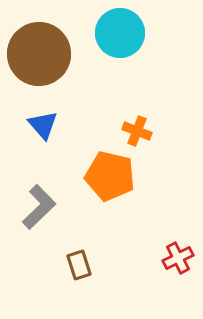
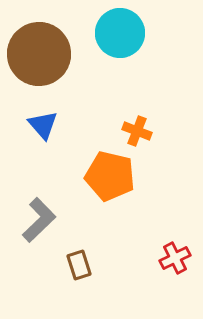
gray L-shape: moved 13 px down
red cross: moved 3 px left
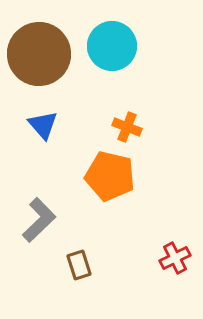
cyan circle: moved 8 px left, 13 px down
orange cross: moved 10 px left, 4 px up
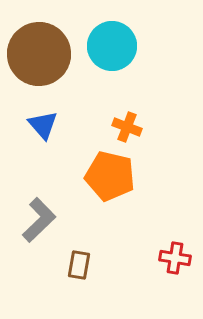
red cross: rotated 36 degrees clockwise
brown rectangle: rotated 28 degrees clockwise
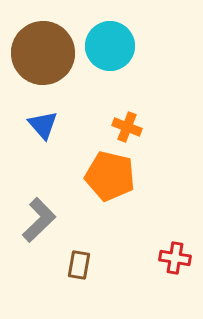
cyan circle: moved 2 px left
brown circle: moved 4 px right, 1 px up
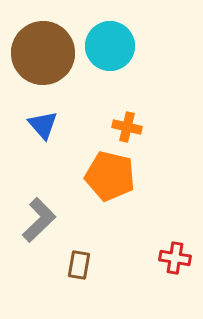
orange cross: rotated 8 degrees counterclockwise
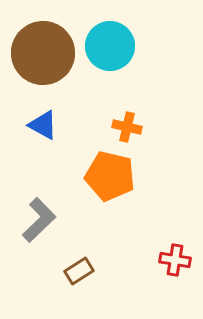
blue triangle: rotated 20 degrees counterclockwise
red cross: moved 2 px down
brown rectangle: moved 6 px down; rotated 48 degrees clockwise
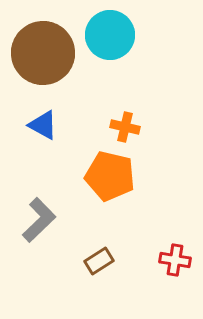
cyan circle: moved 11 px up
orange cross: moved 2 px left
brown rectangle: moved 20 px right, 10 px up
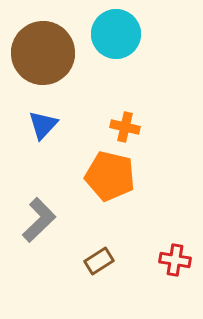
cyan circle: moved 6 px right, 1 px up
blue triangle: rotated 44 degrees clockwise
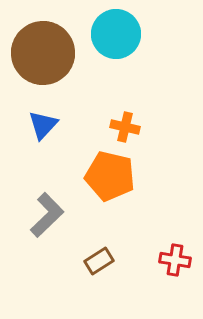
gray L-shape: moved 8 px right, 5 px up
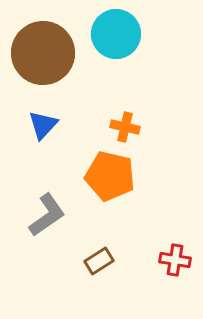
gray L-shape: rotated 9 degrees clockwise
